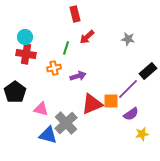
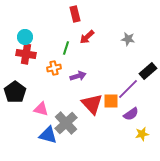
red triangle: rotated 50 degrees counterclockwise
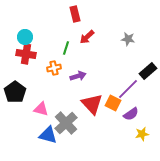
orange square: moved 2 px right, 2 px down; rotated 28 degrees clockwise
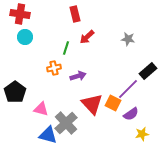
red cross: moved 6 px left, 40 px up
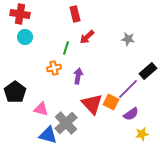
purple arrow: rotated 63 degrees counterclockwise
orange square: moved 2 px left, 1 px up
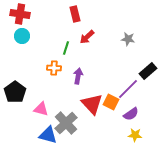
cyan circle: moved 3 px left, 1 px up
orange cross: rotated 16 degrees clockwise
yellow star: moved 7 px left, 1 px down; rotated 16 degrees clockwise
